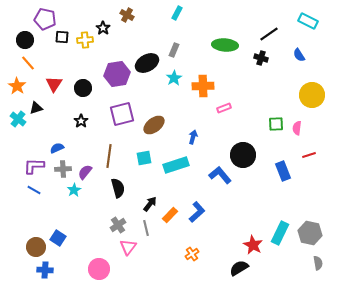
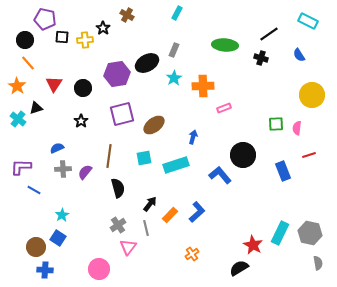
purple L-shape at (34, 166): moved 13 px left, 1 px down
cyan star at (74, 190): moved 12 px left, 25 px down
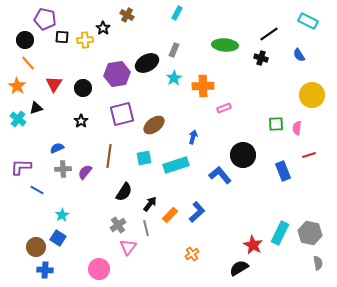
black semicircle at (118, 188): moved 6 px right, 4 px down; rotated 48 degrees clockwise
blue line at (34, 190): moved 3 px right
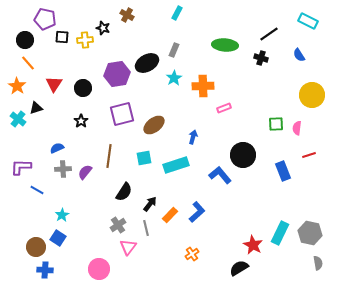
black star at (103, 28): rotated 16 degrees counterclockwise
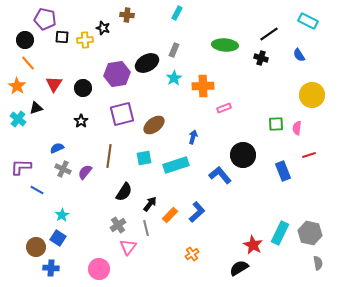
brown cross at (127, 15): rotated 24 degrees counterclockwise
gray cross at (63, 169): rotated 28 degrees clockwise
blue cross at (45, 270): moved 6 px right, 2 px up
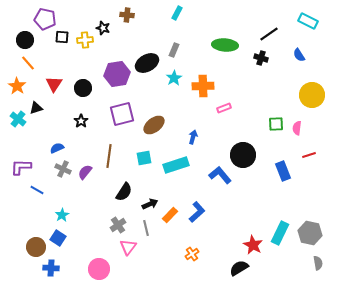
black arrow at (150, 204): rotated 28 degrees clockwise
